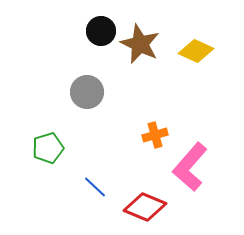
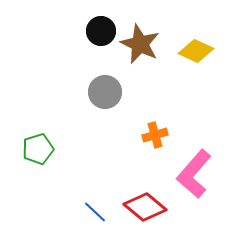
gray circle: moved 18 px right
green pentagon: moved 10 px left, 1 px down
pink L-shape: moved 4 px right, 7 px down
blue line: moved 25 px down
red diamond: rotated 18 degrees clockwise
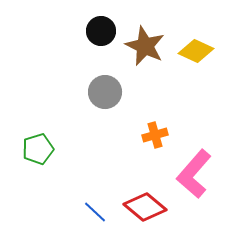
brown star: moved 5 px right, 2 px down
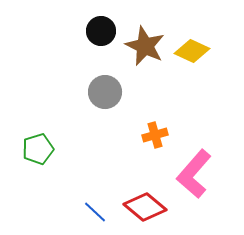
yellow diamond: moved 4 px left
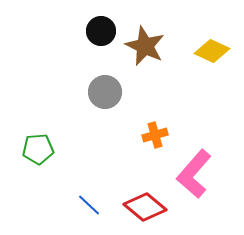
yellow diamond: moved 20 px right
green pentagon: rotated 12 degrees clockwise
blue line: moved 6 px left, 7 px up
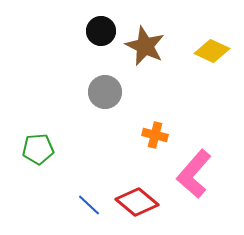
orange cross: rotated 30 degrees clockwise
red diamond: moved 8 px left, 5 px up
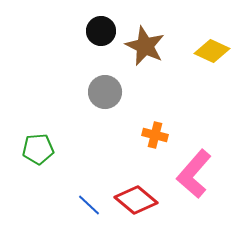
red diamond: moved 1 px left, 2 px up
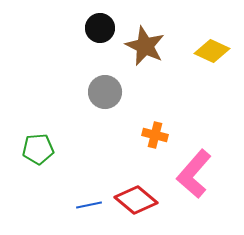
black circle: moved 1 px left, 3 px up
blue line: rotated 55 degrees counterclockwise
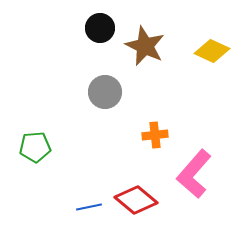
orange cross: rotated 20 degrees counterclockwise
green pentagon: moved 3 px left, 2 px up
blue line: moved 2 px down
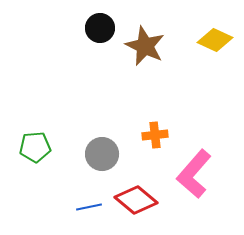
yellow diamond: moved 3 px right, 11 px up
gray circle: moved 3 px left, 62 px down
